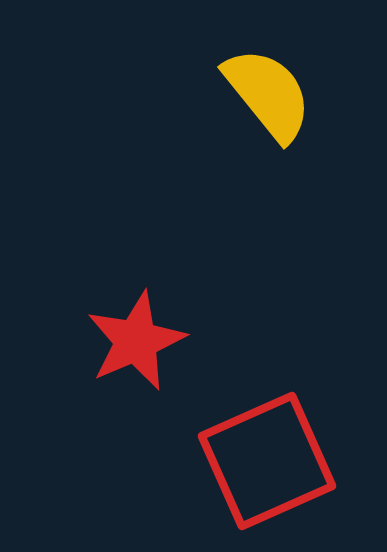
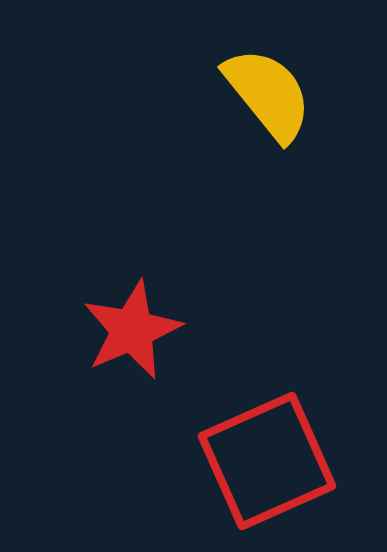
red star: moved 4 px left, 11 px up
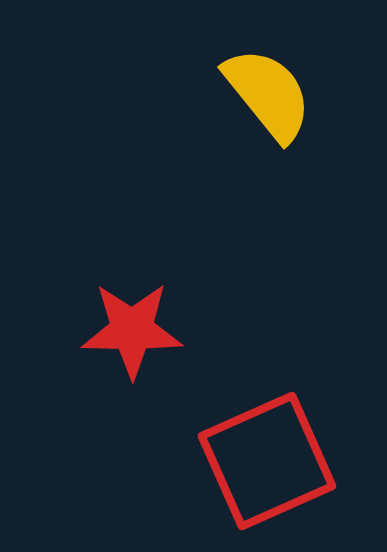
red star: rotated 24 degrees clockwise
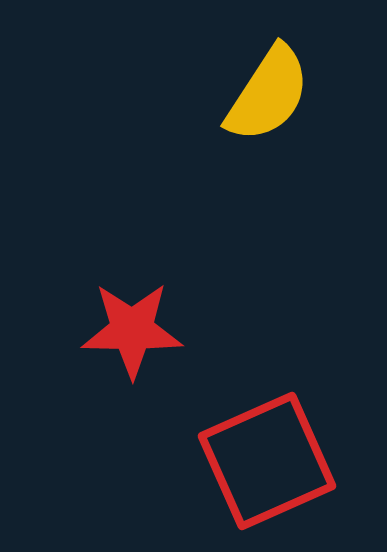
yellow semicircle: rotated 72 degrees clockwise
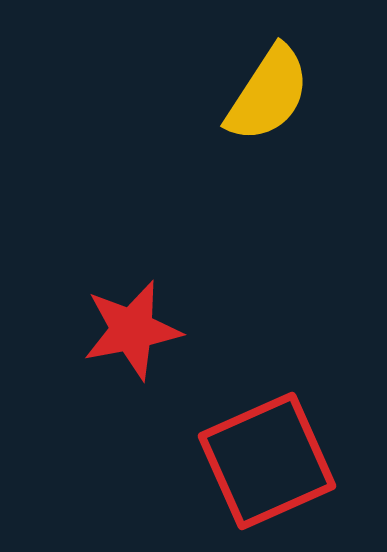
red star: rotated 12 degrees counterclockwise
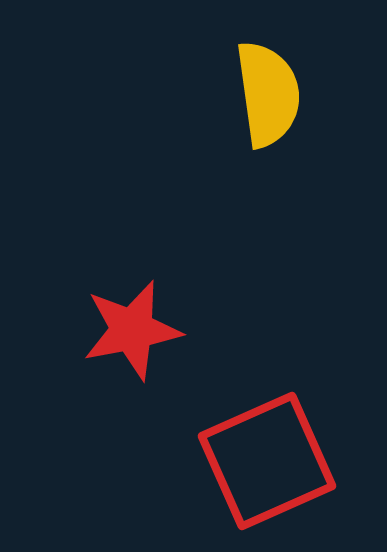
yellow semicircle: rotated 41 degrees counterclockwise
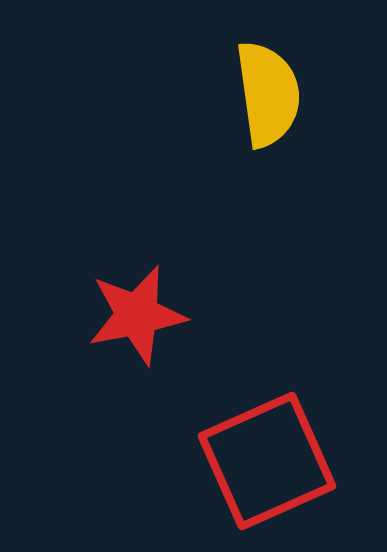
red star: moved 5 px right, 15 px up
